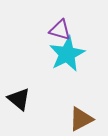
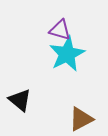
black triangle: moved 1 px right, 1 px down
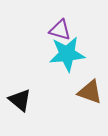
cyan star: rotated 21 degrees clockwise
brown triangle: moved 9 px right, 27 px up; rotated 48 degrees clockwise
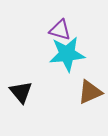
brown triangle: rotated 44 degrees counterclockwise
black triangle: moved 1 px right, 8 px up; rotated 10 degrees clockwise
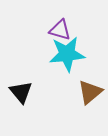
brown triangle: rotated 16 degrees counterclockwise
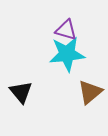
purple triangle: moved 6 px right
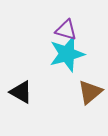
cyan star: rotated 9 degrees counterclockwise
black triangle: rotated 20 degrees counterclockwise
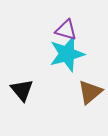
black triangle: moved 1 px right, 2 px up; rotated 20 degrees clockwise
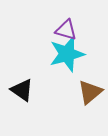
black triangle: rotated 15 degrees counterclockwise
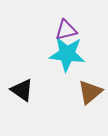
purple triangle: rotated 30 degrees counterclockwise
cyan star: rotated 21 degrees clockwise
